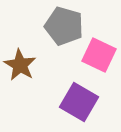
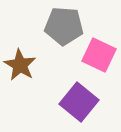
gray pentagon: rotated 12 degrees counterclockwise
purple square: rotated 9 degrees clockwise
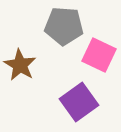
purple square: rotated 15 degrees clockwise
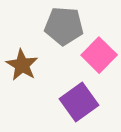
pink square: rotated 20 degrees clockwise
brown star: moved 2 px right
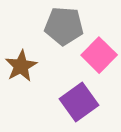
brown star: moved 1 px left, 1 px down; rotated 12 degrees clockwise
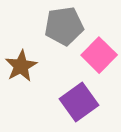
gray pentagon: rotated 12 degrees counterclockwise
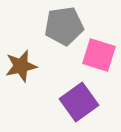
pink square: rotated 28 degrees counterclockwise
brown star: rotated 16 degrees clockwise
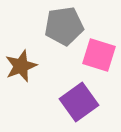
brown star: rotated 8 degrees counterclockwise
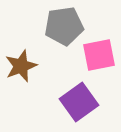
pink square: rotated 28 degrees counterclockwise
